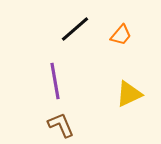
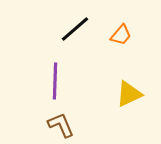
purple line: rotated 12 degrees clockwise
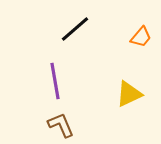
orange trapezoid: moved 20 px right, 2 px down
purple line: rotated 12 degrees counterclockwise
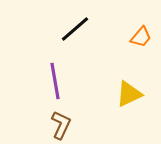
brown L-shape: rotated 48 degrees clockwise
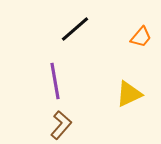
brown L-shape: rotated 16 degrees clockwise
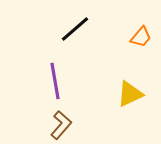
yellow triangle: moved 1 px right
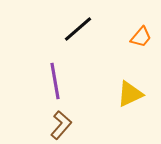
black line: moved 3 px right
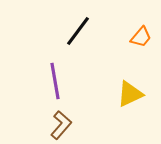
black line: moved 2 px down; rotated 12 degrees counterclockwise
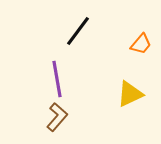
orange trapezoid: moved 7 px down
purple line: moved 2 px right, 2 px up
brown L-shape: moved 4 px left, 8 px up
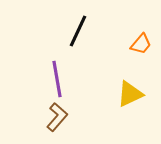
black line: rotated 12 degrees counterclockwise
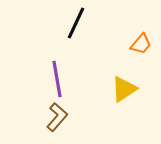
black line: moved 2 px left, 8 px up
yellow triangle: moved 6 px left, 5 px up; rotated 8 degrees counterclockwise
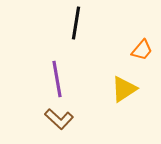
black line: rotated 16 degrees counterclockwise
orange trapezoid: moved 1 px right, 6 px down
brown L-shape: moved 2 px right, 2 px down; rotated 92 degrees clockwise
